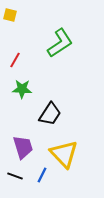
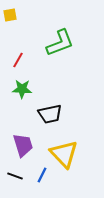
yellow square: rotated 24 degrees counterclockwise
green L-shape: rotated 12 degrees clockwise
red line: moved 3 px right
black trapezoid: rotated 45 degrees clockwise
purple trapezoid: moved 2 px up
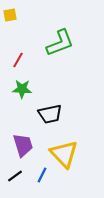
black line: rotated 56 degrees counterclockwise
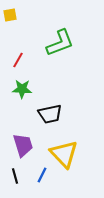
black line: rotated 70 degrees counterclockwise
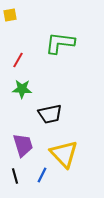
green L-shape: rotated 152 degrees counterclockwise
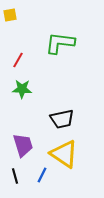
black trapezoid: moved 12 px right, 5 px down
yellow triangle: rotated 12 degrees counterclockwise
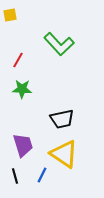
green L-shape: moved 1 px left, 1 px down; rotated 140 degrees counterclockwise
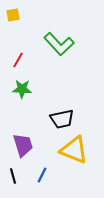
yellow square: moved 3 px right
yellow triangle: moved 10 px right, 4 px up; rotated 12 degrees counterclockwise
black line: moved 2 px left
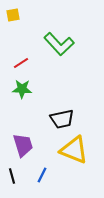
red line: moved 3 px right, 3 px down; rotated 28 degrees clockwise
black line: moved 1 px left
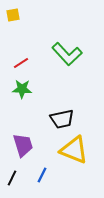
green L-shape: moved 8 px right, 10 px down
black line: moved 2 px down; rotated 42 degrees clockwise
